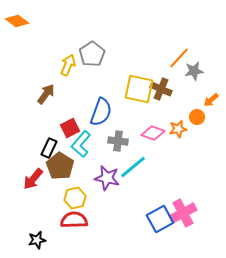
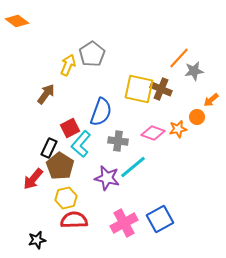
yellow hexagon: moved 9 px left
pink cross: moved 59 px left, 10 px down
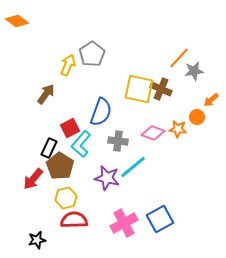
orange star: rotated 18 degrees clockwise
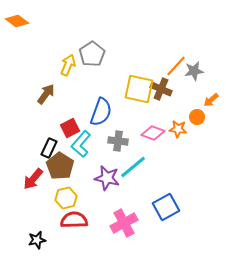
orange line: moved 3 px left, 8 px down
blue square: moved 6 px right, 12 px up
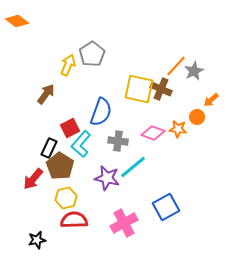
gray star: rotated 18 degrees counterclockwise
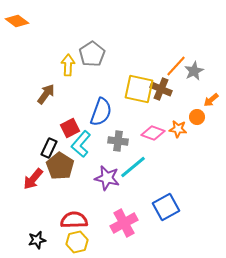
yellow arrow: rotated 20 degrees counterclockwise
yellow hexagon: moved 11 px right, 44 px down
